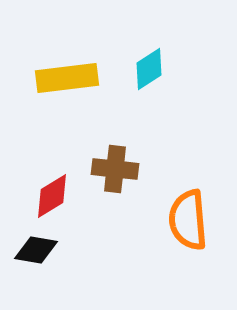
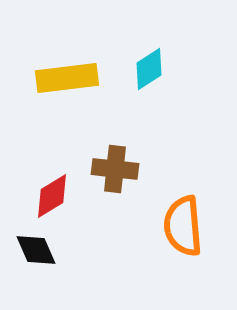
orange semicircle: moved 5 px left, 6 px down
black diamond: rotated 57 degrees clockwise
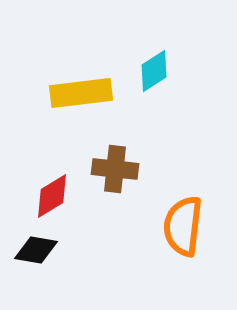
cyan diamond: moved 5 px right, 2 px down
yellow rectangle: moved 14 px right, 15 px down
orange semicircle: rotated 12 degrees clockwise
black diamond: rotated 57 degrees counterclockwise
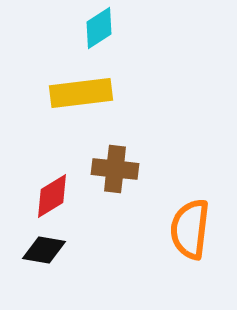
cyan diamond: moved 55 px left, 43 px up
orange semicircle: moved 7 px right, 3 px down
black diamond: moved 8 px right
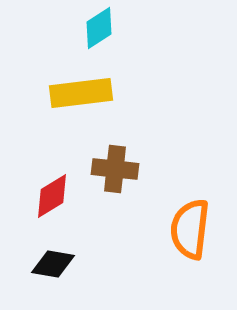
black diamond: moved 9 px right, 14 px down
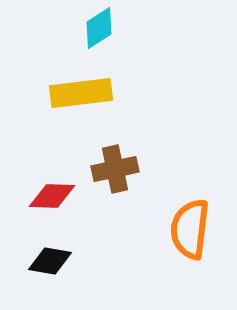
brown cross: rotated 18 degrees counterclockwise
red diamond: rotated 33 degrees clockwise
black diamond: moved 3 px left, 3 px up
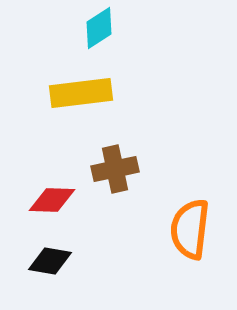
red diamond: moved 4 px down
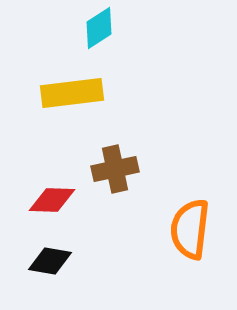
yellow rectangle: moved 9 px left
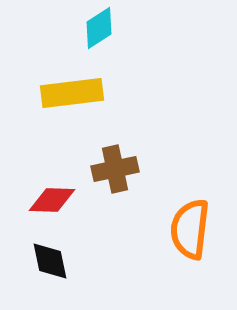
black diamond: rotated 69 degrees clockwise
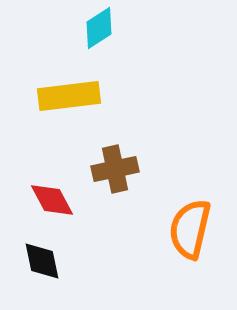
yellow rectangle: moved 3 px left, 3 px down
red diamond: rotated 60 degrees clockwise
orange semicircle: rotated 6 degrees clockwise
black diamond: moved 8 px left
